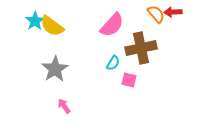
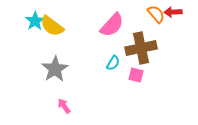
pink square: moved 7 px right, 5 px up
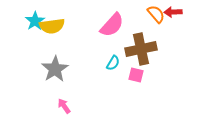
yellow semicircle: rotated 45 degrees counterclockwise
brown cross: moved 1 px down
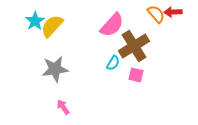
yellow semicircle: rotated 140 degrees clockwise
brown cross: moved 7 px left, 3 px up; rotated 20 degrees counterclockwise
gray star: rotated 24 degrees clockwise
pink arrow: moved 1 px left, 1 px down
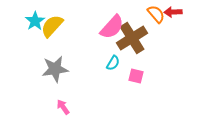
pink semicircle: moved 2 px down
brown cross: moved 2 px left, 8 px up
pink square: moved 1 px down
